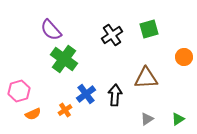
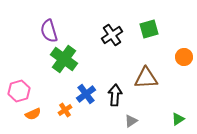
purple semicircle: moved 2 px left, 1 px down; rotated 25 degrees clockwise
gray triangle: moved 16 px left, 2 px down
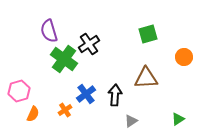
green square: moved 1 px left, 5 px down
black cross: moved 23 px left, 9 px down
orange semicircle: rotated 42 degrees counterclockwise
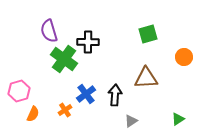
black cross: moved 1 px left, 2 px up; rotated 35 degrees clockwise
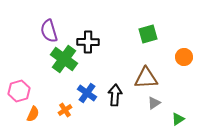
blue cross: moved 1 px right, 1 px up; rotated 18 degrees counterclockwise
gray triangle: moved 23 px right, 18 px up
